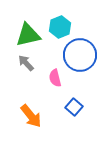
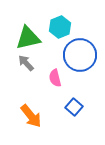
green triangle: moved 3 px down
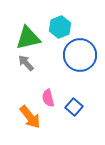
pink semicircle: moved 7 px left, 20 px down
orange arrow: moved 1 px left, 1 px down
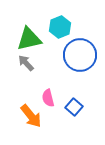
green triangle: moved 1 px right, 1 px down
orange arrow: moved 1 px right, 1 px up
